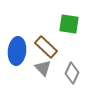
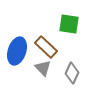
blue ellipse: rotated 12 degrees clockwise
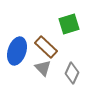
green square: rotated 25 degrees counterclockwise
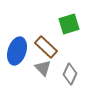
gray diamond: moved 2 px left, 1 px down
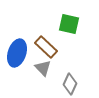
green square: rotated 30 degrees clockwise
blue ellipse: moved 2 px down
gray diamond: moved 10 px down
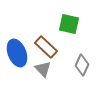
blue ellipse: rotated 40 degrees counterclockwise
gray triangle: moved 1 px down
gray diamond: moved 12 px right, 19 px up
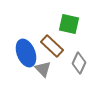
brown rectangle: moved 6 px right, 1 px up
blue ellipse: moved 9 px right
gray diamond: moved 3 px left, 2 px up
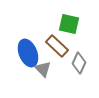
brown rectangle: moved 5 px right
blue ellipse: moved 2 px right
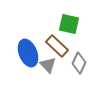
gray triangle: moved 5 px right, 4 px up
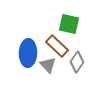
blue ellipse: rotated 24 degrees clockwise
gray diamond: moved 2 px left, 1 px up; rotated 10 degrees clockwise
